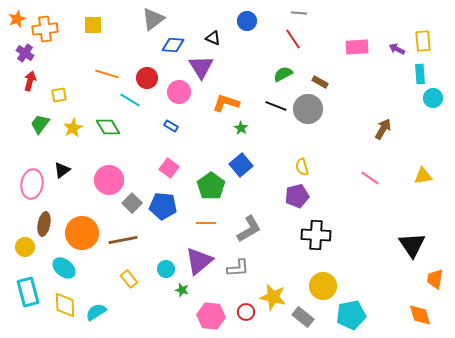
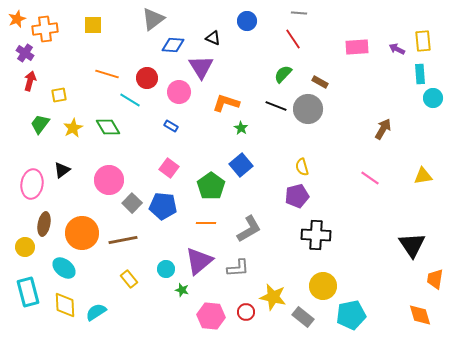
green semicircle at (283, 74): rotated 18 degrees counterclockwise
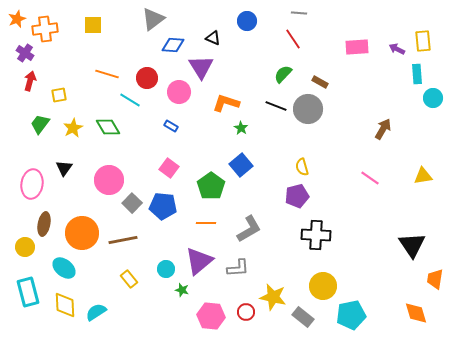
cyan rectangle at (420, 74): moved 3 px left
black triangle at (62, 170): moved 2 px right, 2 px up; rotated 18 degrees counterclockwise
orange diamond at (420, 315): moved 4 px left, 2 px up
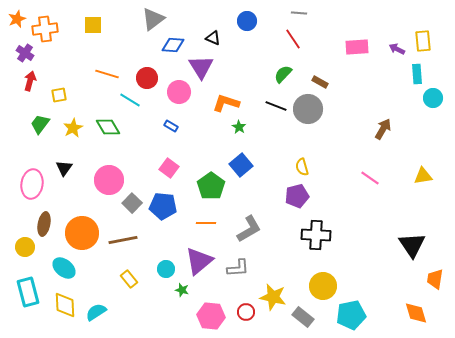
green star at (241, 128): moved 2 px left, 1 px up
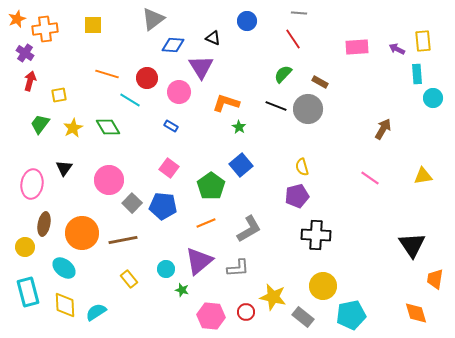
orange line at (206, 223): rotated 24 degrees counterclockwise
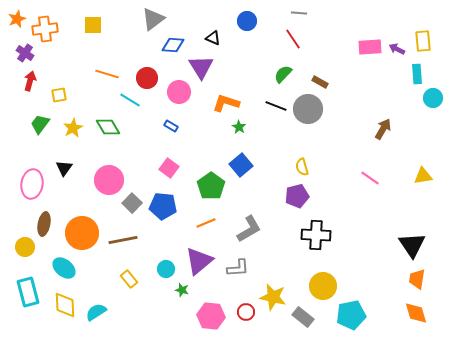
pink rectangle at (357, 47): moved 13 px right
orange trapezoid at (435, 279): moved 18 px left
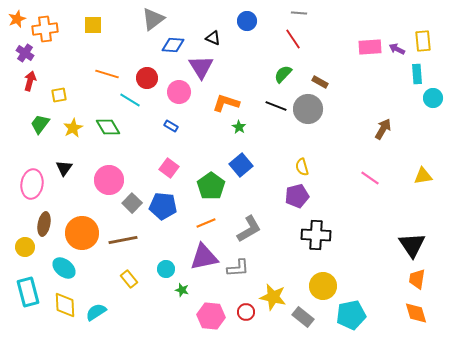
purple triangle at (199, 261): moved 5 px right, 4 px up; rotated 28 degrees clockwise
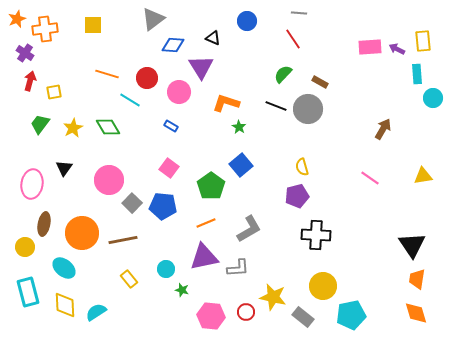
yellow square at (59, 95): moved 5 px left, 3 px up
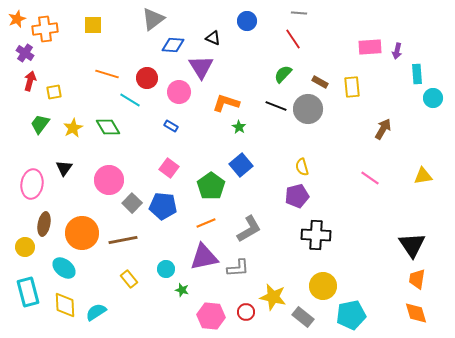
yellow rectangle at (423, 41): moved 71 px left, 46 px down
purple arrow at (397, 49): moved 2 px down; rotated 105 degrees counterclockwise
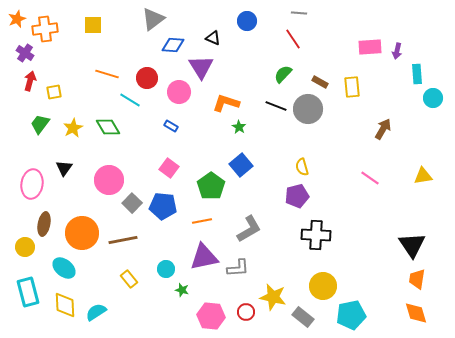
orange line at (206, 223): moved 4 px left, 2 px up; rotated 12 degrees clockwise
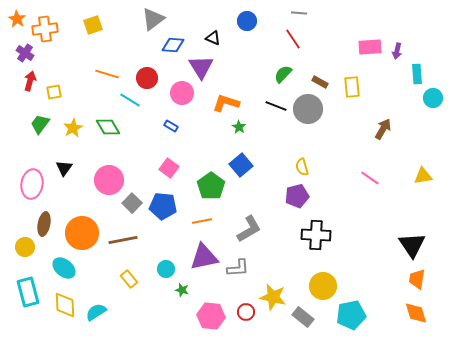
orange star at (17, 19): rotated 18 degrees counterclockwise
yellow square at (93, 25): rotated 18 degrees counterclockwise
pink circle at (179, 92): moved 3 px right, 1 px down
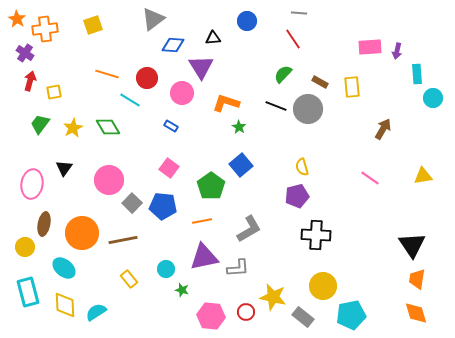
black triangle at (213, 38): rotated 28 degrees counterclockwise
